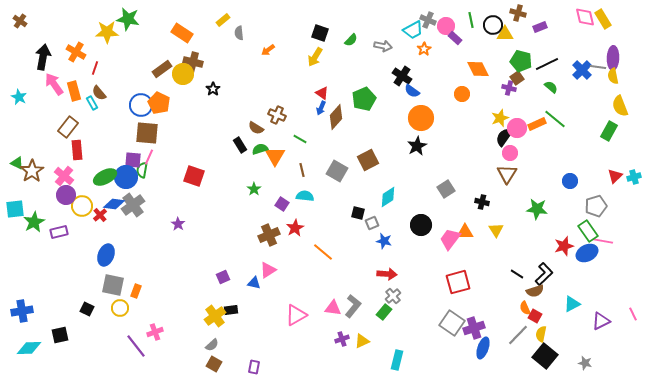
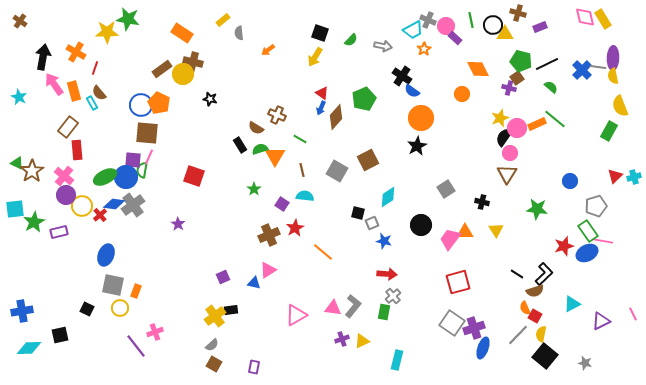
black star at (213, 89): moved 3 px left, 10 px down; rotated 24 degrees counterclockwise
green rectangle at (384, 312): rotated 28 degrees counterclockwise
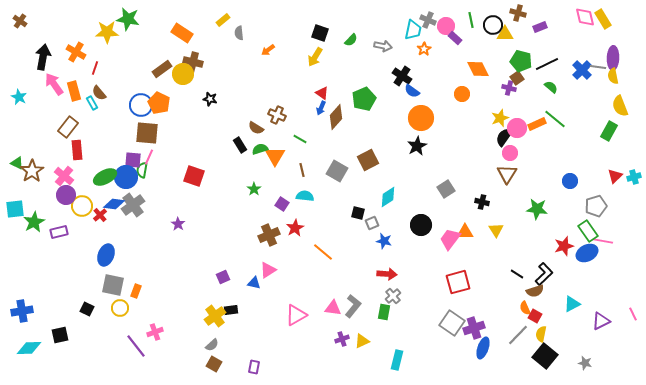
cyan trapezoid at (413, 30): rotated 50 degrees counterclockwise
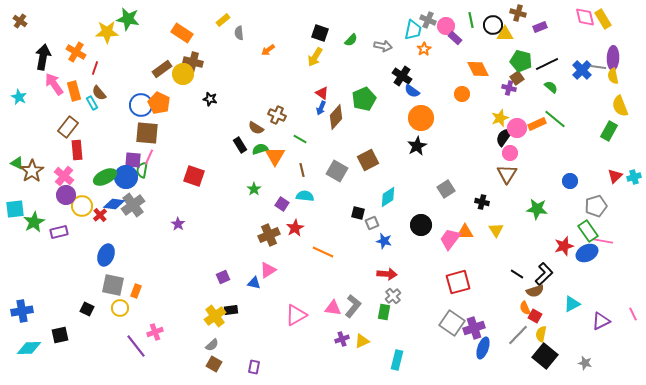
orange line at (323, 252): rotated 15 degrees counterclockwise
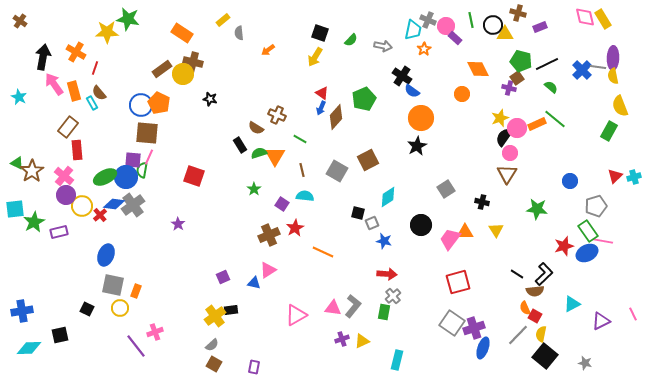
green semicircle at (260, 149): moved 1 px left, 4 px down
brown semicircle at (535, 291): rotated 12 degrees clockwise
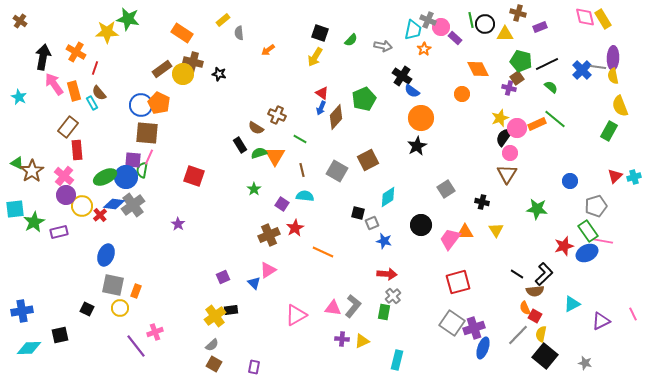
black circle at (493, 25): moved 8 px left, 1 px up
pink circle at (446, 26): moved 5 px left, 1 px down
black star at (210, 99): moved 9 px right, 25 px up
blue triangle at (254, 283): rotated 32 degrees clockwise
purple cross at (342, 339): rotated 24 degrees clockwise
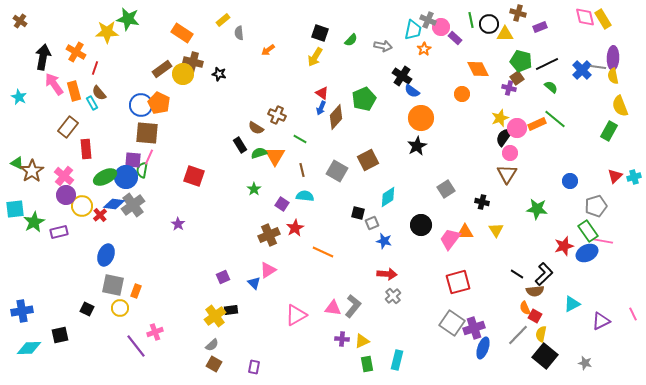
black circle at (485, 24): moved 4 px right
red rectangle at (77, 150): moved 9 px right, 1 px up
green rectangle at (384, 312): moved 17 px left, 52 px down; rotated 21 degrees counterclockwise
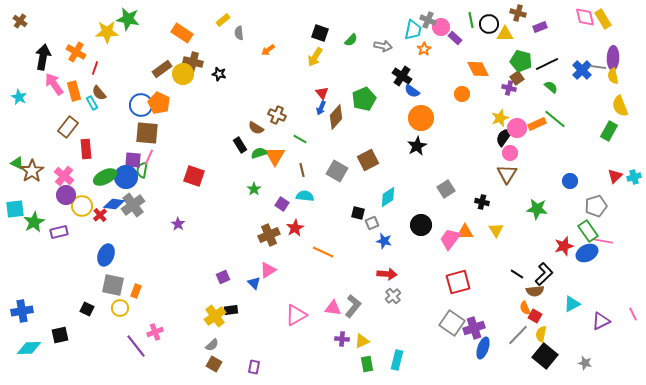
red triangle at (322, 93): rotated 16 degrees clockwise
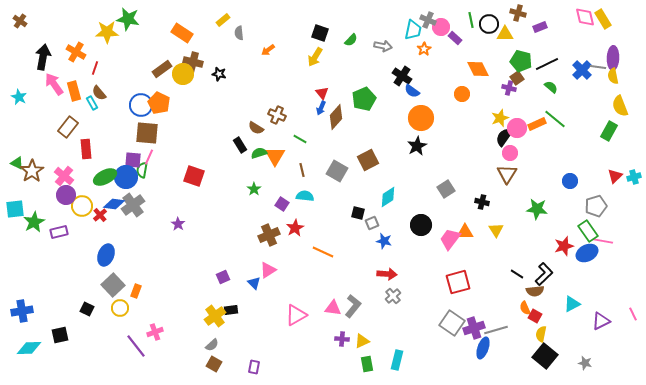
gray square at (113, 285): rotated 35 degrees clockwise
gray line at (518, 335): moved 22 px left, 5 px up; rotated 30 degrees clockwise
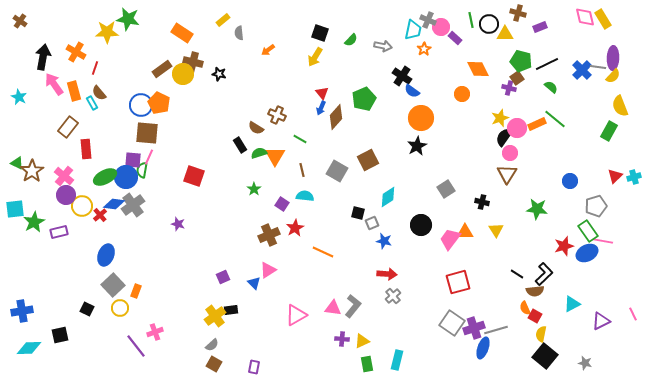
yellow semicircle at (613, 76): rotated 126 degrees counterclockwise
purple star at (178, 224): rotated 16 degrees counterclockwise
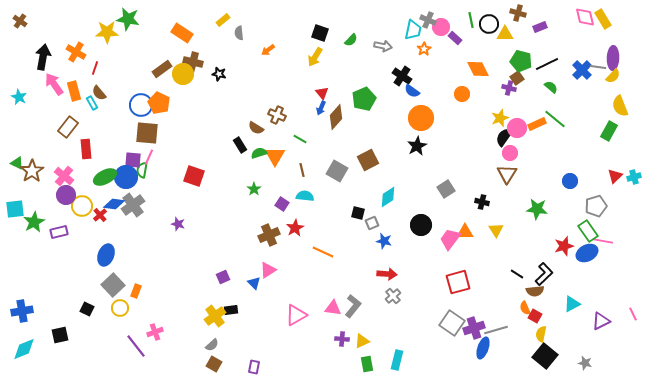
cyan diamond at (29, 348): moved 5 px left, 1 px down; rotated 20 degrees counterclockwise
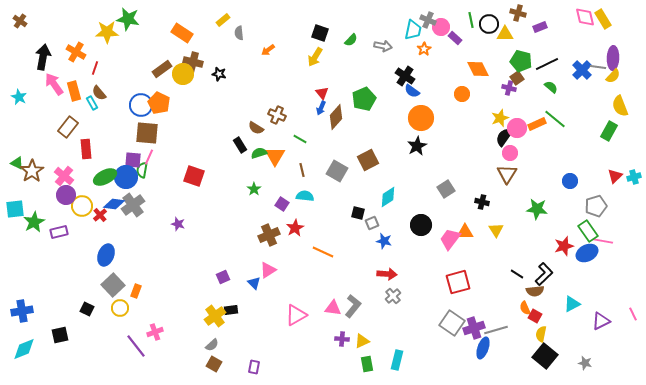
black cross at (402, 76): moved 3 px right
